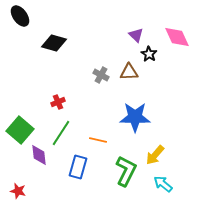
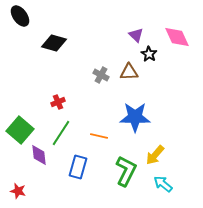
orange line: moved 1 px right, 4 px up
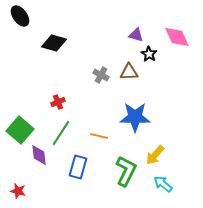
purple triangle: rotated 28 degrees counterclockwise
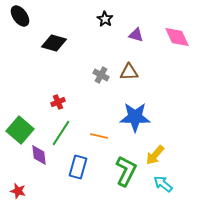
black star: moved 44 px left, 35 px up
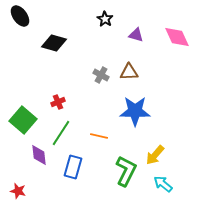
blue star: moved 6 px up
green square: moved 3 px right, 10 px up
blue rectangle: moved 5 px left
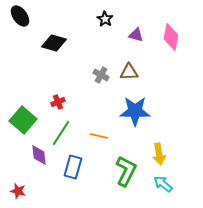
pink diamond: moved 6 px left; rotated 36 degrees clockwise
yellow arrow: moved 4 px right, 1 px up; rotated 50 degrees counterclockwise
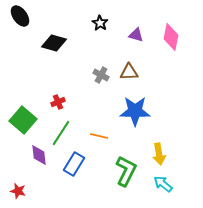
black star: moved 5 px left, 4 px down
blue rectangle: moved 1 px right, 3 px up; rotated 15 degrees clockwise
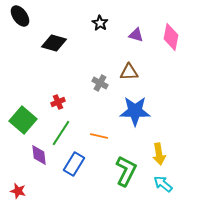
gray cross: moved 1 px left, 8 px down
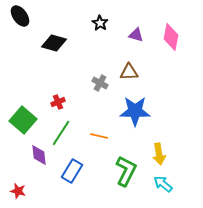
blue rectangle: moved 2 px left, 7 px down
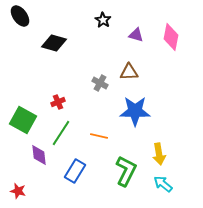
black star: moved 3 px right, 3 px up
green square: rotated 12 degrees counterclockwise
blue rectangle: moved 3 px right
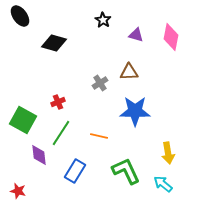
gray cross: rotated 28 degrees clockwise
yellow arrow: moved 9 px right, 1 px up
green L-shape: rotated 52 degrees counterclockwise
